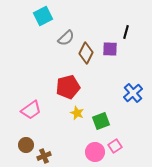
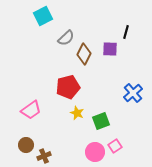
brown diamond: moved 2 px left, 1 px down
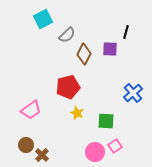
cyan square: moved 3 px down
gray semicircle: moved 1 px right, 3 px up
green square: moved 5 px right; rotated 24 degrees clockwise
brown cross: moved 2 px left, 1 px up; rotated 24 degrees counterclockwise
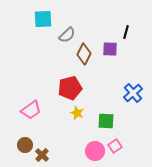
cyan square: rotated 24 degrees clockwise
red pentagon: moved 2 px right, 1 px down
brown circle: moved 1 px left
pink circle: moved 1 px up
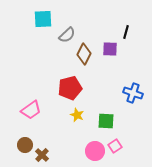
blue cross: rotated 30 degrees counterclockwise
yellow star: moved 2 px down
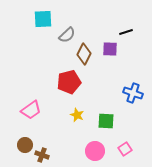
black line: rotated 56 degrees clockwise
red pentagon: moved 1 px left, 6 px up
pink square: moved 10 px right, 3 px down
brown cross: rotated 24 degrees counterclockwise
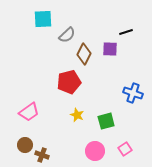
pink trapezoid: moved 2 px left, 2 px down
green square: rotated 18 degrees counterclockwise
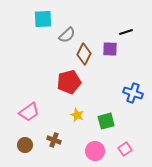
brown cross: moved 12 px right, 15 px up
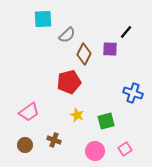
black line: rotated 32 degrees counterclockwise
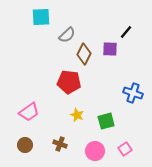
cyan square: moved 2 px left, 2 px up
red pentagon: rotated 20 degrees clockwise
brown cross: moved 6 px right, 4 px down
